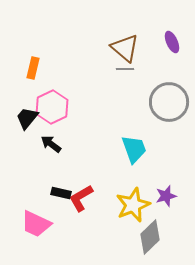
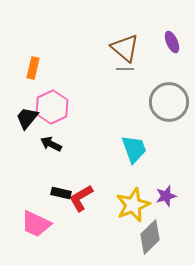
black arrow: rotated 10 degrees counterclockwise
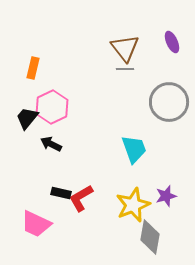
brown triangle: rotated 12 degrees clockwise
gray diamond: rotated 36 degrees counterclockwise
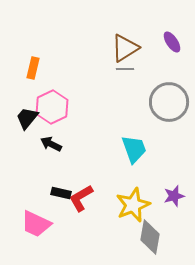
purple ellipse: rotated 10 degrees counterclockwise
brown triangle: rotated 36 degrees clockwise
purple star: moved 8 px right
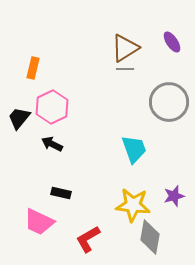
black trapezoid: moved 8 px left
black arrow: moved 1 px right
red L-shape: moved 7 px right, 41 px down
yellow star: rotated 28 degrees clockwise
pink trapezoid: moved 3 px right, 2 px up
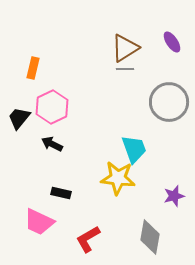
yellow star: moved 15 px left, 27 px up
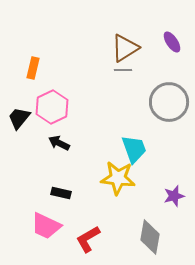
gray line: moved 2 px left, 1 px down
black arrow: moved 7 px right, 1 px up
pink trapezoid: moved 7 px right, 4 px down
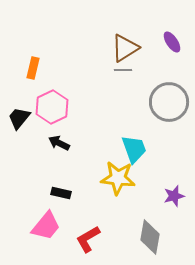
pink trapezoid: rotated 76 degrees counterclockwise
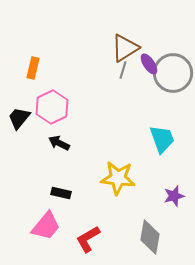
purple ellipse: moved 23 px left, 22 px down
gray line: rotated 72 degrees counterclockwise
gray circle: moved 4 px right, 29 px up
cyan trapezoid: moved 28 px right, 10 px up
